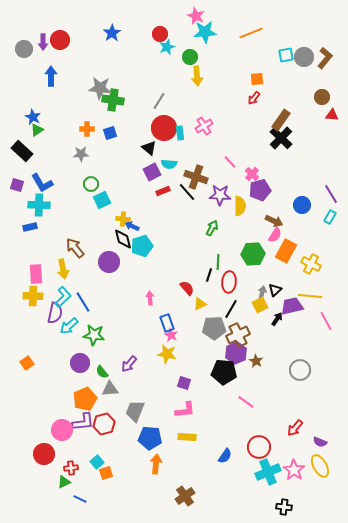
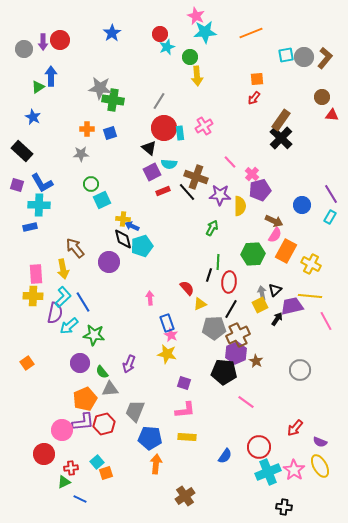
green triangle at (37, 130): moved 1 px right, 43 px up
gray arrow at (262, 293): rotated 24 degrees counterclockwise
purple arrow at (129, 364): rotated 18 degrees counterclockwise
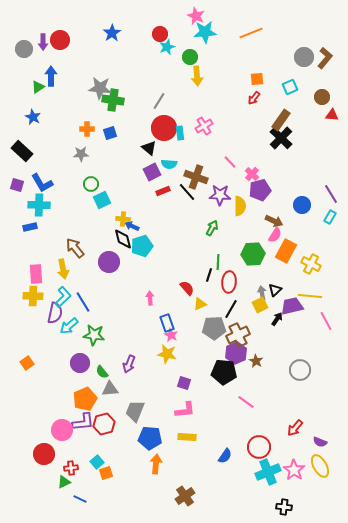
cyan square at (286, 55): moved 4 px right, 32 px down; rotated 14 degrees counterclockwise
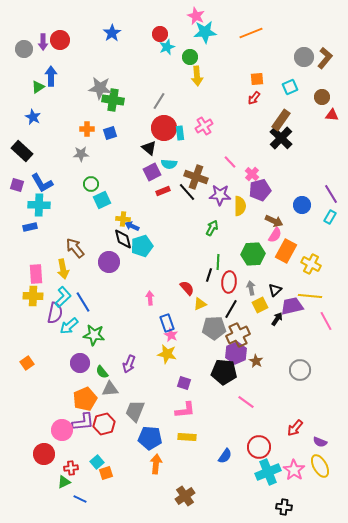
gray arrow at (262, 293): moved 11 px left, 5 px up
